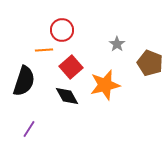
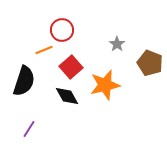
orange line: rotated 18 degrees counterclockwise
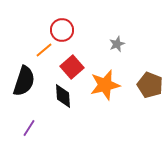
gray star: rotated 14 degrees clockwise
orange line: rotated 18 degrees counterclockwise
brown pentagon: moved 22 px down
red square: moved 1 px right
black diamond: moved 4 px left; rotated 25 degrees clockwise
purple line: moved 1 px up
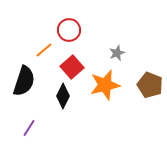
red circle: moved 7 px right
gray star: moved 9 px down
black diamond: rotated 30 degrees clockwise
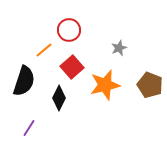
gray star: moved 2 px right, 5 px up
black diamond: moved 4 px left, 2 px down
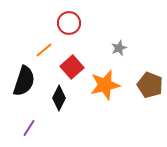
red circle: moved 7 px up
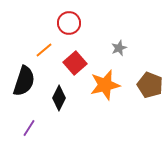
red square: moved 3 px right, 4 px up
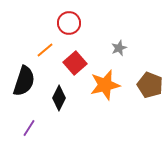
orange line: moved 1 px right
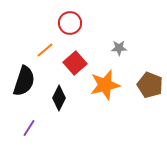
red circle: moved 1 px right
gray star: rotated 21 degrees clockwise
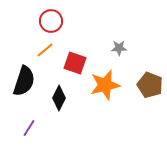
red circle: moved 19 px left, 2 px up
red square: rotated 30 degrees counterclockwise
